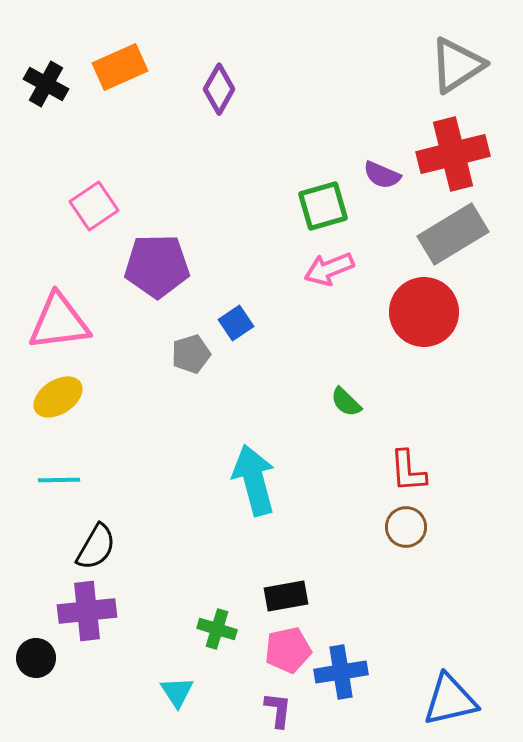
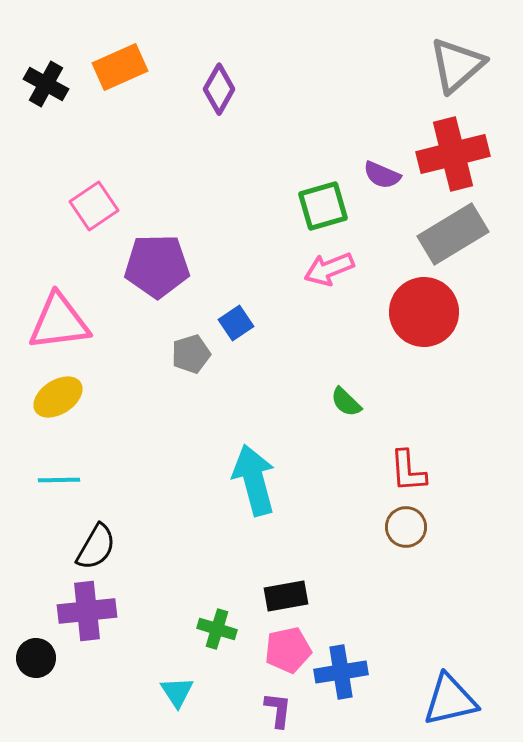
gray triangle: rotated 8 degrees counterclockwise
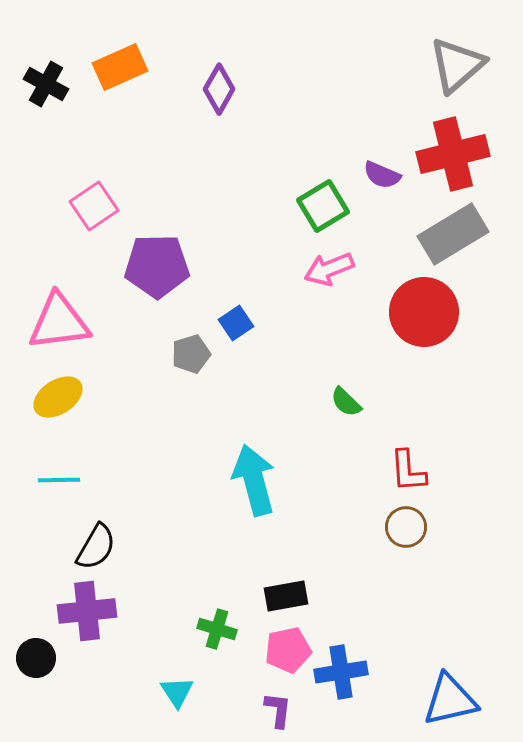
green square: rotated 15 degrees counterclockwise
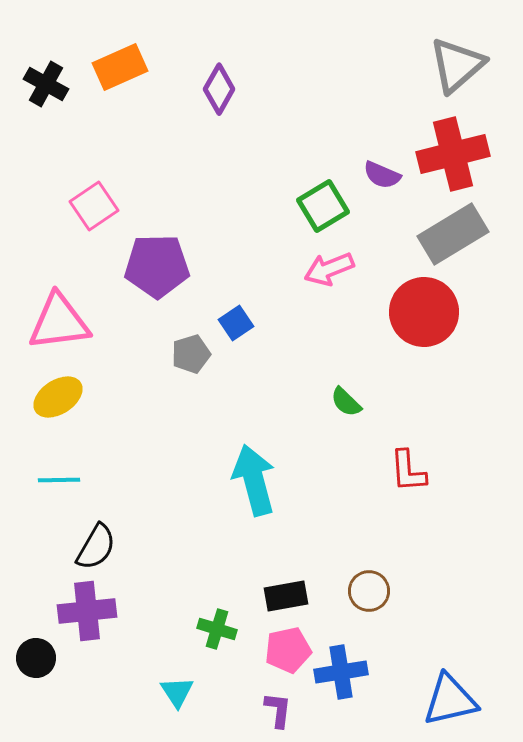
brown circle: moved 37 px left, 64 px down
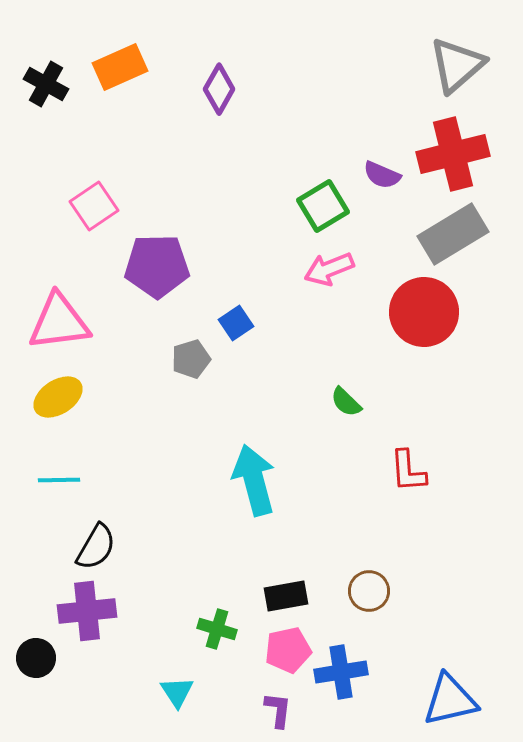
gray pentagon: moved 5 px down
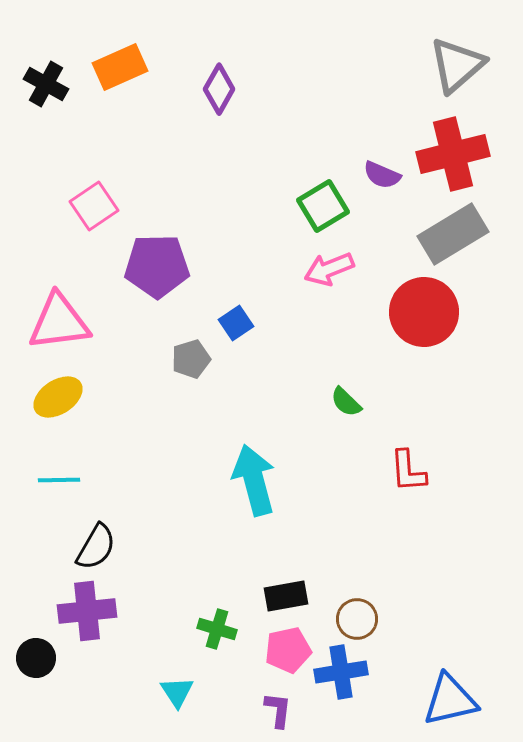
brown circle: moved 12 px left, 28 px down
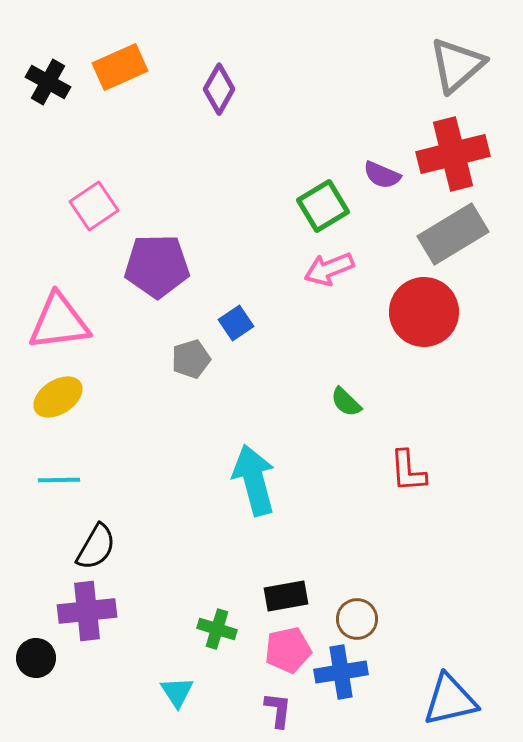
black cross: moved 2 px right, 2 px up
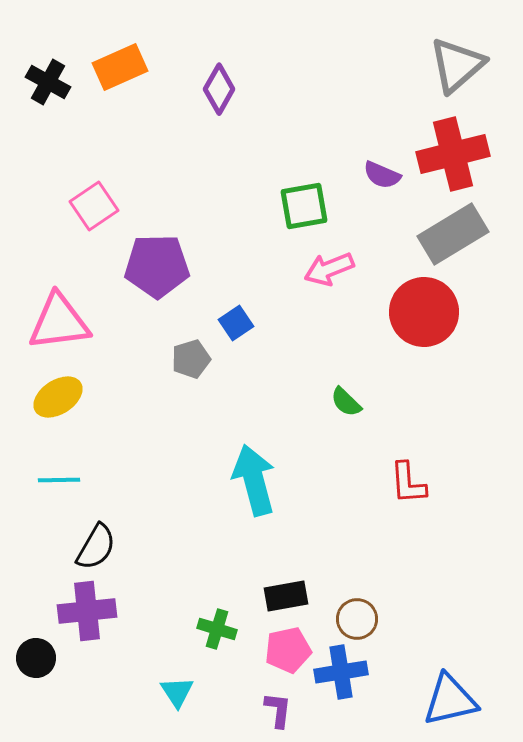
green square: moved 19 px left; rotated 21 degrees clockwise
red L-shape: moved 12 px down
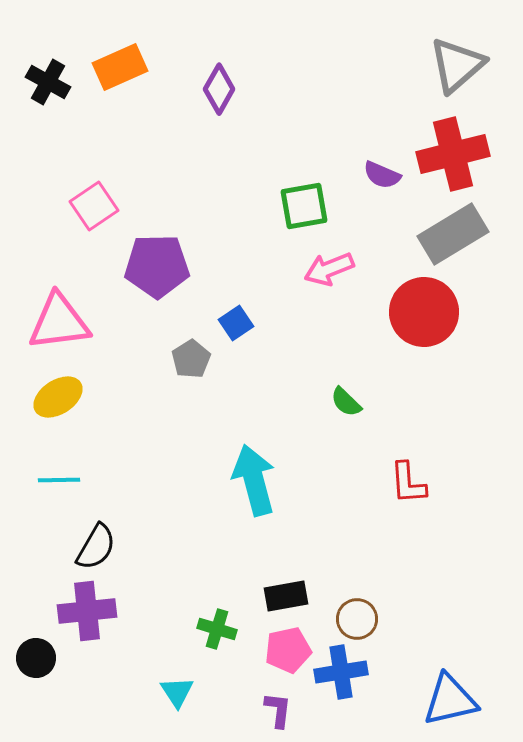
gray pentagon: rotated 15 degrees counterclockwise
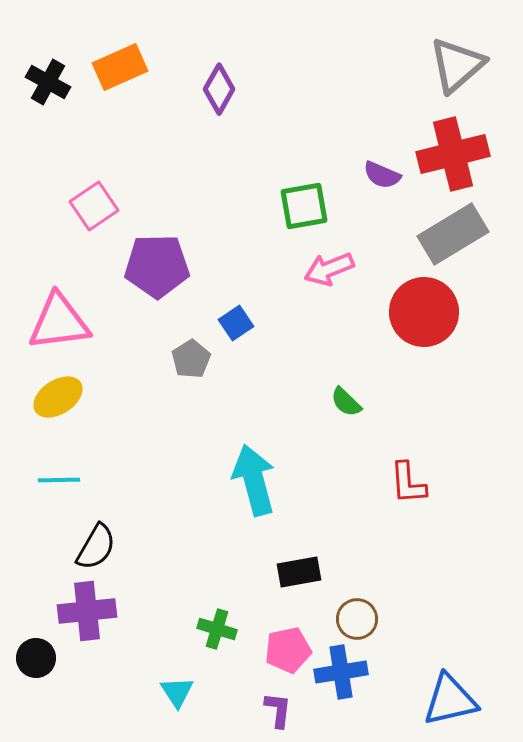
black rectangle: moved 13 px right, 24 px up
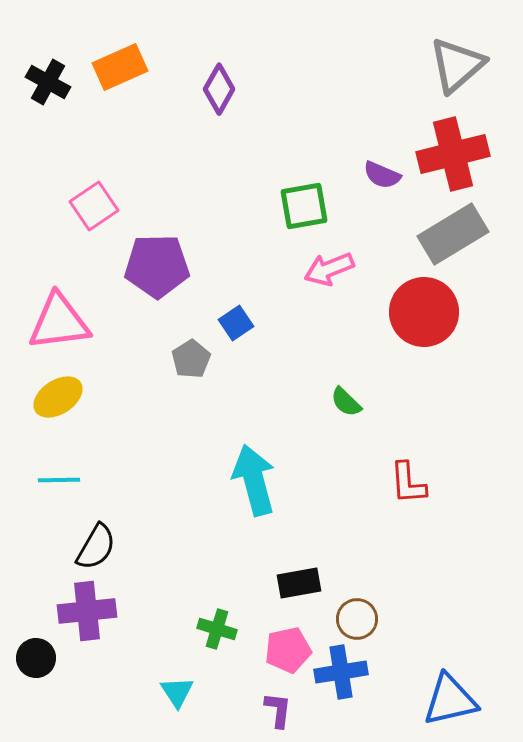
black rectangle: moved 11 px down
